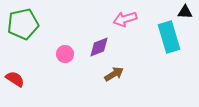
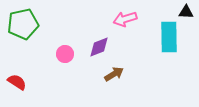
black triangle: moved 1 px right
cyan rectangle: rotated 16 degrees clockwise
red semicircle: moved 2 px right, 3 px down
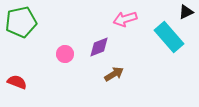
black triangle: rotated 28 degrees counterclockwise
green pentagon: moved 2 px left, 2 px up
cyan rectangle: rotated 40 degrees counterclockwise
red semicircle: rotated 12 degrees counterclockwise
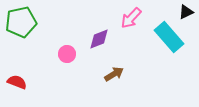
pink arrow: moved 6 px right, 1 px up; rotated 30 degrees counterclockwise
purple diamond: moved 8 px up
pink circle: moved 2 px right
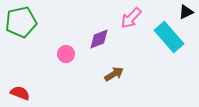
pink circle: moved 1 px left
red semicircle: moved 3 px right, 11 px down
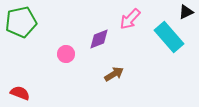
pink arrow: moved 1 px left, 1 px down
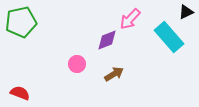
purple diamond: moved 8 px right, 1 px down
pink circle: moved 11 px right, 10 px down
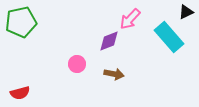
purple diamond: moved 2 px right, 1 px down
brown arrow: rotated 42 degrees clockwise
red semicircle: rotated 144 degrees clockwise
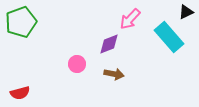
green pentagon: rotated 8 degrees counterclockwise
purple diamond: moved 3 px down
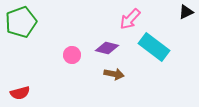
cyan rectangle: moved 15 px left, 10 px down; rotated 12 degrees counterclockwise
purple diamond: moved 2 px left, 4 px down; rotated 35 degrees clockwise
pink circle: moved 5 px left, 9 px up
